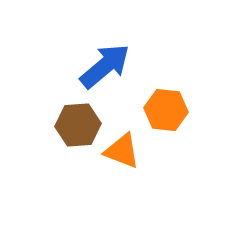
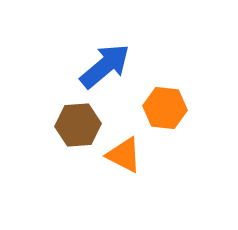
orange hexagon: moved 1 px left, 2 px up
orange triangle: moved 2 px right, 4 px down; rotated 6 degrees clockwise
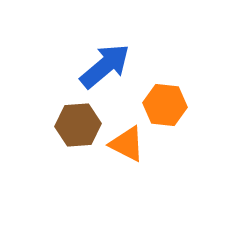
orange hexagon: moved 3 px up
orange triangle: moved 3 px right, 11 px up
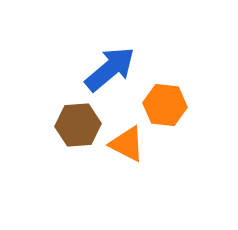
blue arrow: moved 5 px right, 3 px down
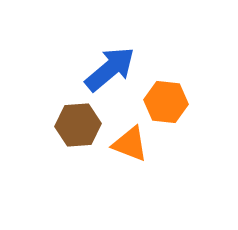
orange hexagon: moved 1 px right, 3 px up
orange triangle: moved 3 px right; rotated 6 degrees counterclockwise
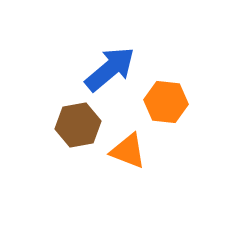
brown hexagon: rotated 6 degrees counterclockwise
orange triangle: moved 2 px left, 7 px down
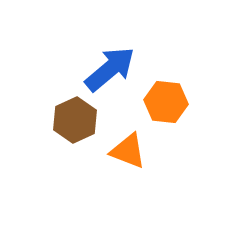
brown hexagon: moved 3 px left, 5 px up; rotated 15 degrees counterclockwise
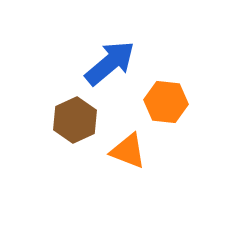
blue arrow: moved 6 px up
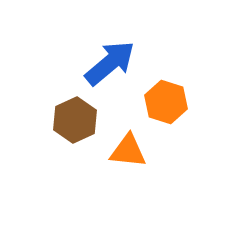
orange hexagon: rotated 12 degrees clockwise
orange triangle: rotated 15 degrees counterclockwise
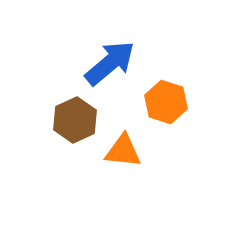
orange triangle: moved 5 px left
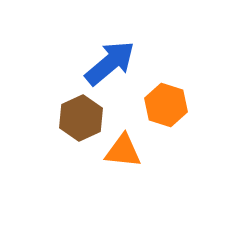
orange hexagon: moved 3 px down
brown hexagon: moved 6 px right, 2 px up
